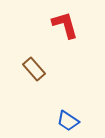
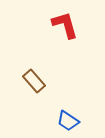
brown rectangle: moved 12 px down
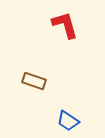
brown rectangle: rotated 30 degrees counterclockwise
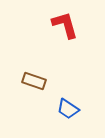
blue trapezoid: moved 12 px up
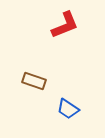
red L-shape: rotated 84 degrees clockwise
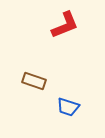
blue trapezoid: moved 2 px up; rotated 15 degrees counterclockwise
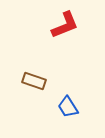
blue trapezoid: rotated 40 degrees clockwise
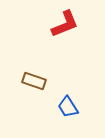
red L-shape: moved 1 px up
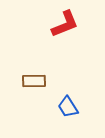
brown rectangle: rotated 20 degrees counterclockwise
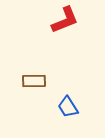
red L-shape: moved 4 px up
